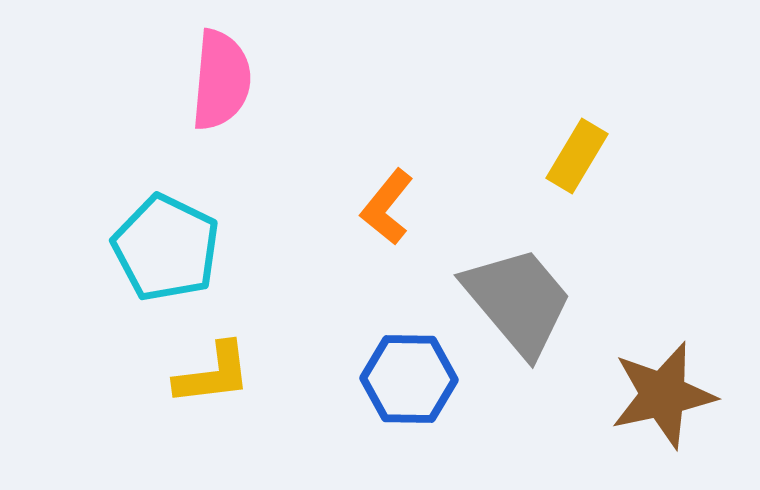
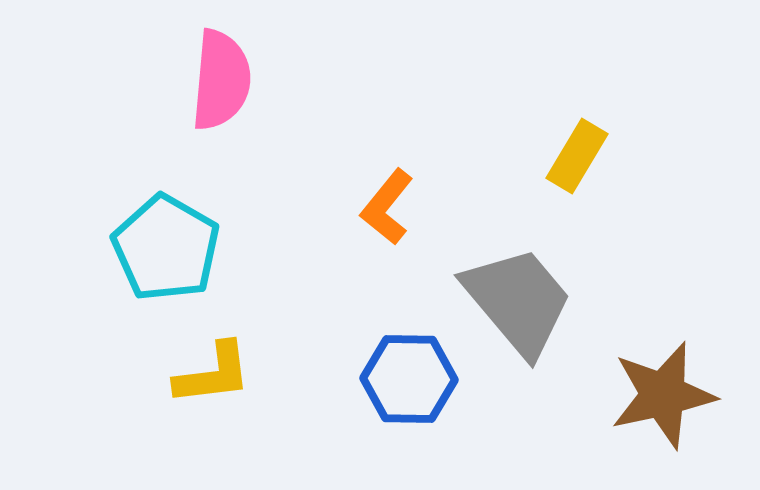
cyan pentagon: rotated 4 degrees clockwise
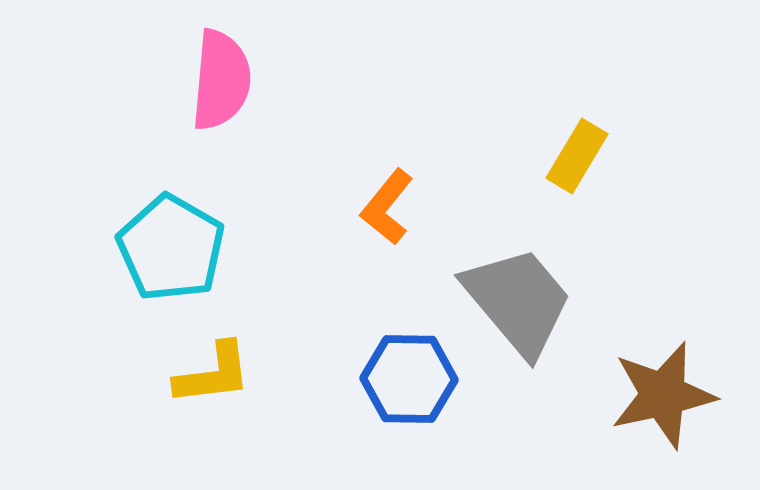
cyan pentagon: moved 5 px right
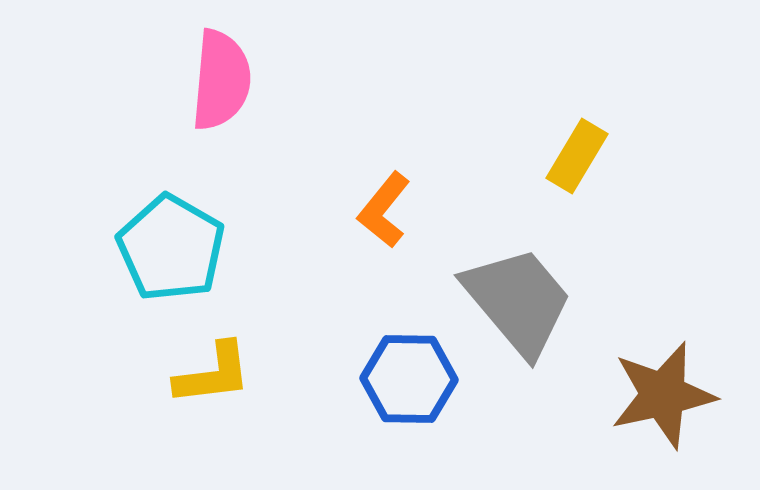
orange L-shape: moved 3 px left, 3 px down
